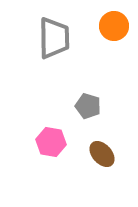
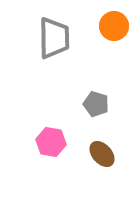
gray pentagon: moved 8 px right, 2 px up
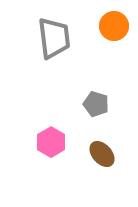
gray trapezoid: rotated 6 degrees counterclockwise
pink hexagon: rotated 20 degrees clockwise
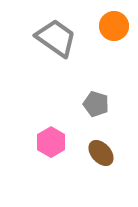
gray trapezoid: moved 2 px right; rotated 48 degrees counterclockwise
brown ellipse: moved 1 px left, 1 px up
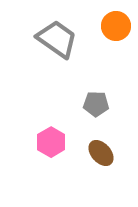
orange circle: moved 2 px right
gray trapezoid: moved 1 px right, 1 px down
gray pentagon: rotated 15 degrees counterclockwise
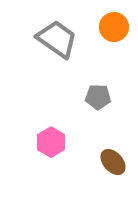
orange circle: moved 2 px left, 1 px down
gray pentagon: moved 2 px right, 7 px up
brown ellipse: moved 12 px right, 9 px down
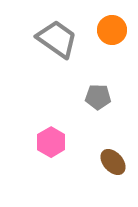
orange circle: moved 2 px left, 3 px down
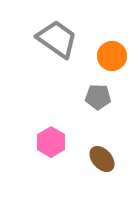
orange circle: moved 26 px down
brown ellipse: moved 11 px left, 3 px up
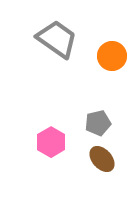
gray pentagon: moved 26 px down; rotated 15 degrees counterclockwise
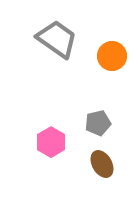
brown ellipse: moved 5 px down; rotated 12 degrees clockwise
